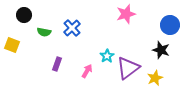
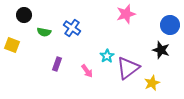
blue cross: rotated 12 degrees counterclockwise
pink arrow: rotated 112 degrees clockwise
yellow star: moved 3 px left, 5 px down
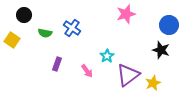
blue circle: moved 1 px left
green semicircle: moved 1 px right, 1 px down
yellow square: moved 5 px up; rotated 14 degrees clockwise
purple triangle: moved 7 px down
yellow star: moved 1 px right
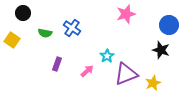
black circle: moved 1 px left, 2 px up
pink arrow: rotated 96 degrees counterclockwise
purple triangle: moved 2 px left, 1 px up; rotated 15 degrees clockwise
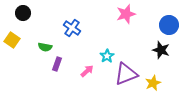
green semicircle: moved 14 px down
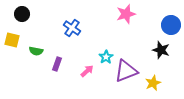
black circle: moved 1 px left, 1 px down
blue circle: moved 2 px right
yellow square: rotated 21 degrees counterclockwise
green semicircle: moved 9 px left, 4 px down
cyan star: moved 1 px left, 1 px down
purple triangle: moved 3 px up
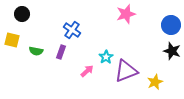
blue cross: moved 2 px down
black star: moved 11 px right, 1 px down
purple rectangle: moved 4 px right, 12 px up
yellow star: moved 2 px right, 1 px up
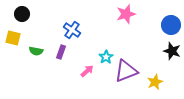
yellow square: moved 1 px right, 2 px up
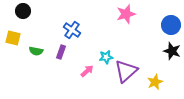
black circle: moved 1 px right, 3 px up
cyan star: rotated 24 degrees clockwise
purple triangle: rotated 20 degrees counterclockwise
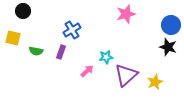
blue cross: rotated 24 degrees clockwise
black star: moved 4 px left, 4 px up
purple triangle: moved 4 px down
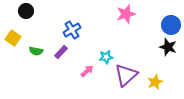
black circle: moved 3 px right
yellow square: rotated 21 degrees clockwise
purple rectangle: rotated 24 degrees clockwise
